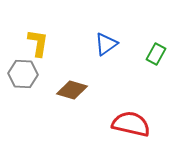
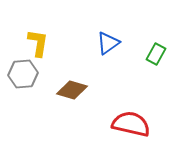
blue triangle: moved 2 px right, 1 px up
gray hexagon: rotated 8 degrees counterclockwise
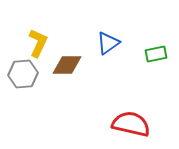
yellow L-shape: rotated 16 degrees clockwise
green rectangle: rotated 50 degrees clockwise
brown diamond: moved 5 px left, 25 px up; rotated 16 degrees counterclockwise
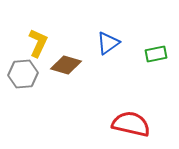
brown diamond: moved 1 px left; rotated 16 degrees clockwise
